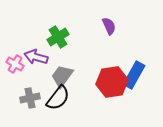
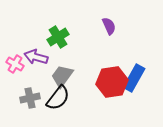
blue rectangle: moved 3 px down
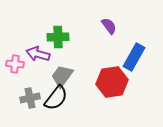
purple semicircle: rotated 12 degrees counterclockwise
green cross: rotated 30 degrees clockwise
purple arrow: moved 2 px right, 3 px up
pink cross: rotated 24 degrees counterclockwise
blue rectangle: moved 21 px up
black semicircle: moved 2 px left
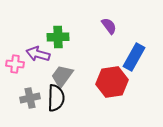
black semicircle: rotated 36 degrees counterclockwise
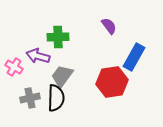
purple arrow: moved 2 px down
pink cross: moved 1 px left, 3 px down; rotated 24 degrees clockwise
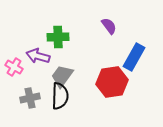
black semicircle: moved 4 px right, 2 px up
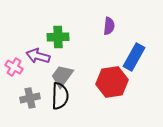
purple semicircle: rotated 42 degrees clockwise
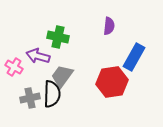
green cross: rotated 15 degrees clockwise
black semicircle: moved 8 px left, 2 px up
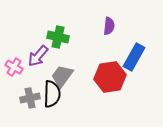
purple arrow: rotated 65 degrees counterclockwise
red hexagon: moved 2 px left, 5 px up
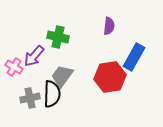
purple arrow: moved 4 px left
